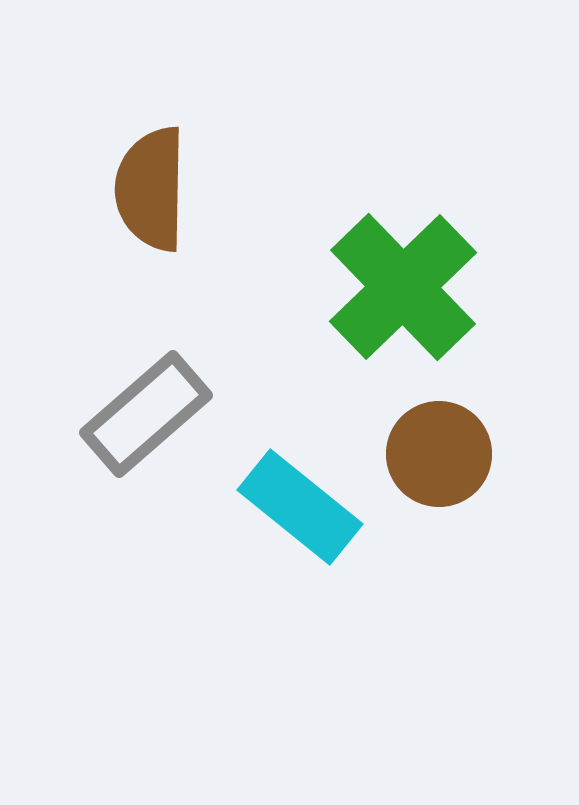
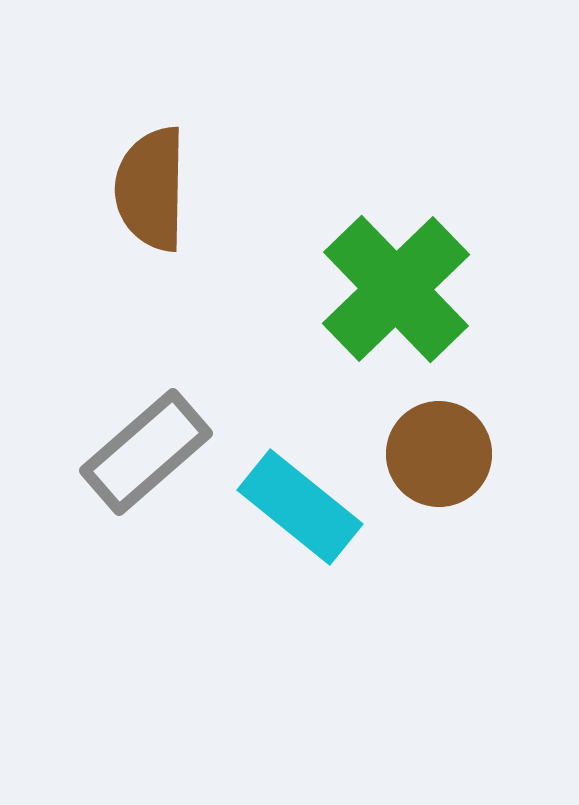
green cross: moved 7 px left, 2 px down
gray rectangle: moved 38 px down
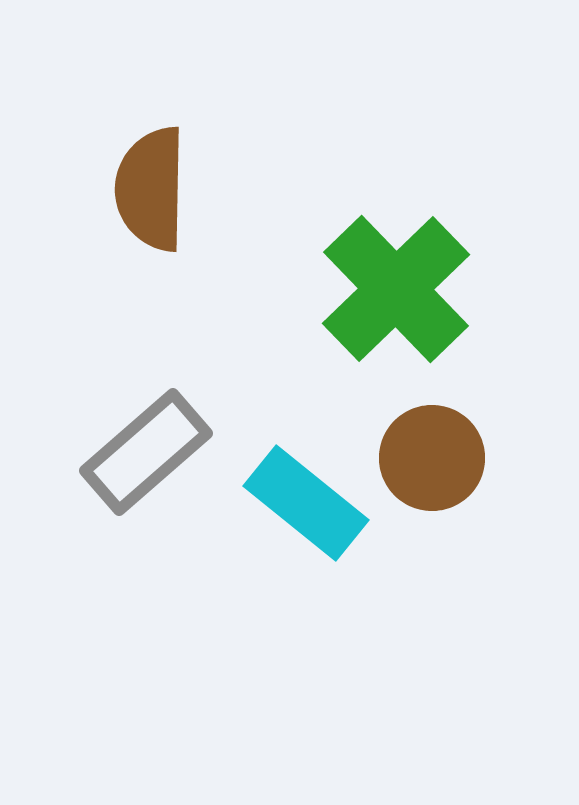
brown circle: moved 7 px left, 4 px down
cyan rectangle: moved 6 px right, 4 px up
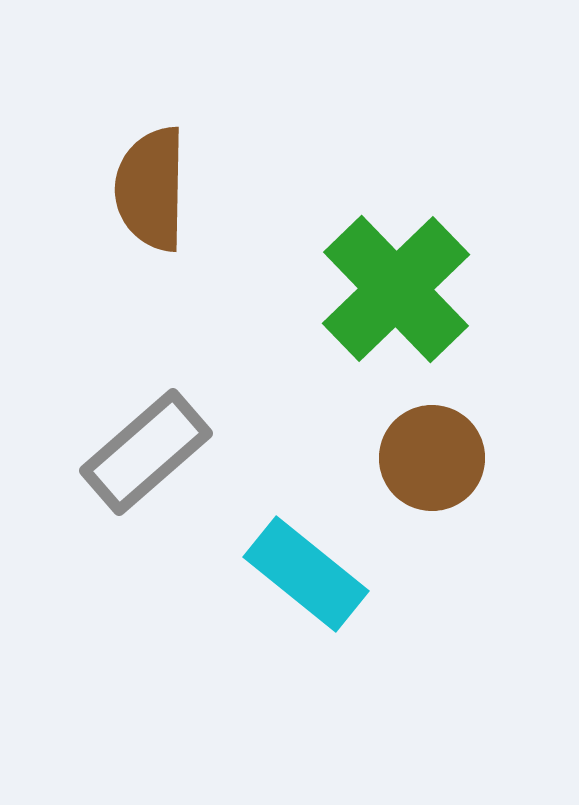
cyan rectangle: moved 71 px down
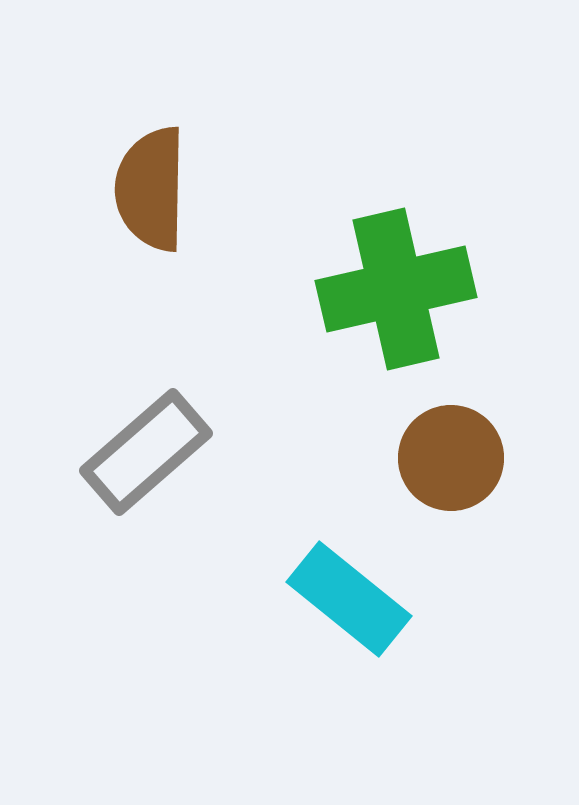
green cross: rotated 31 degrees clockwise
brown circle: moved 19 px right
cyan rectangle: moved 43 px right, 25 px down
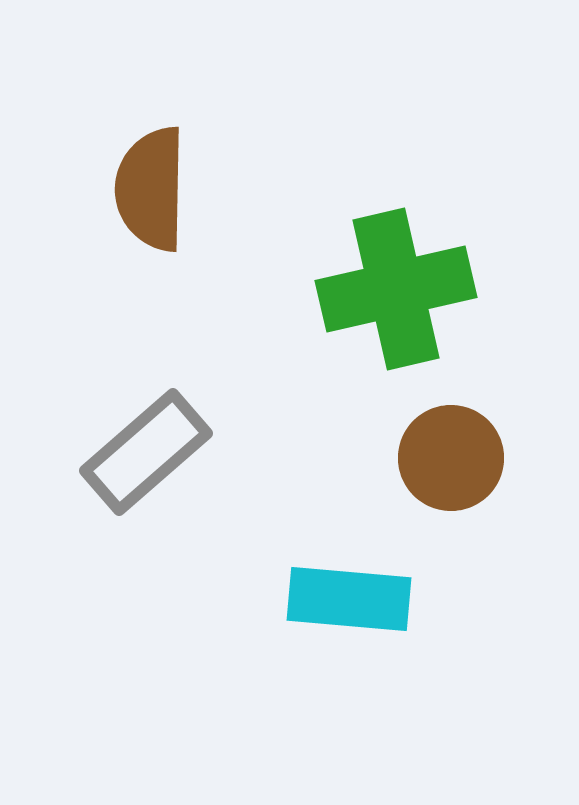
cyan rectangle: rotated 34 degrees counterclockwise
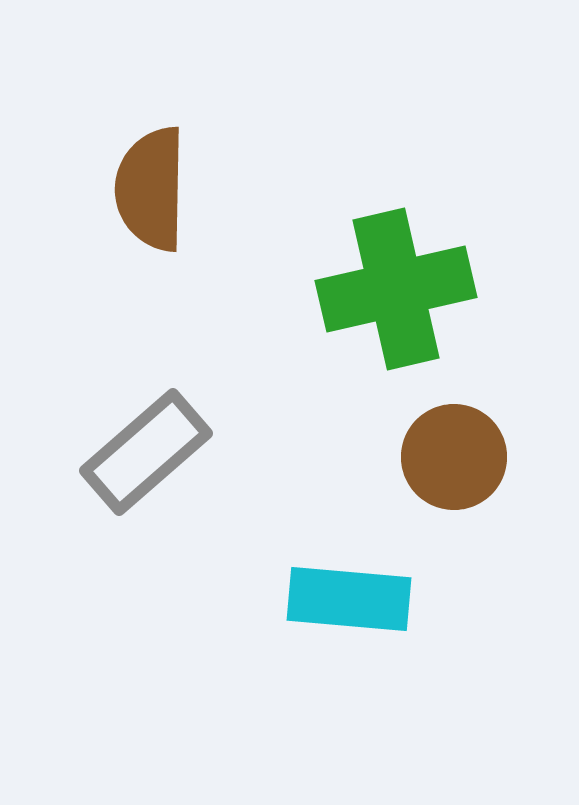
brown circle: moved 3 px right, 1 px up
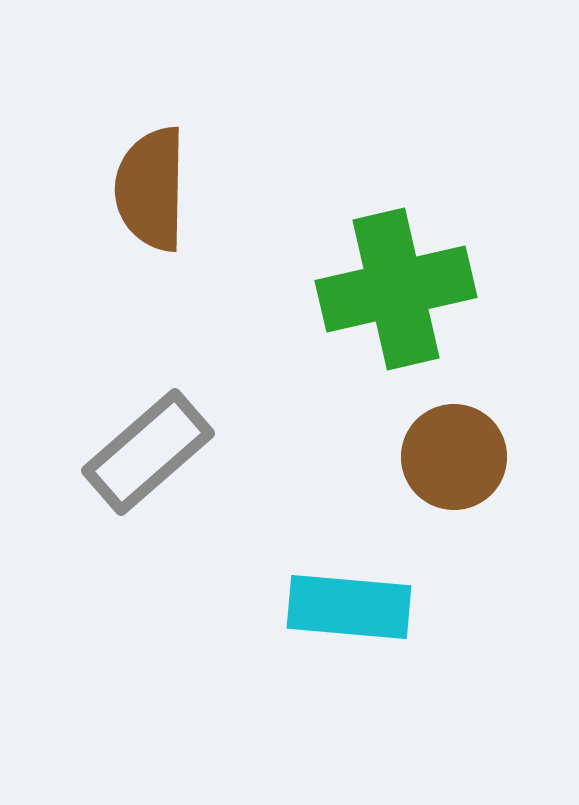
gray rectangle: moved 2 px right
cyan rectangle: moved 8 px down
